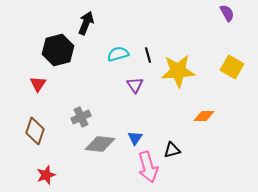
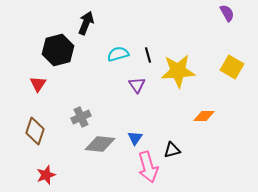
purple triangle: moved 2 px right
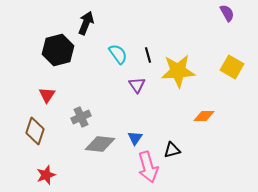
cyan semicircle: rotated 70 degrees clockwise
red triangle: moved 9 px right, 11 px down
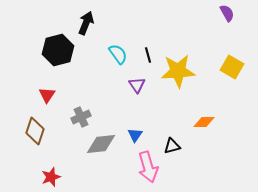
orange diamond: moved 6 px down
blue triangle: moved 3 px up
gray diamond: moved 1 px right; rotated 12 degrees counterclockwise
black triangle: moved 4 px up
red star: moved 5 px right, 2 px down
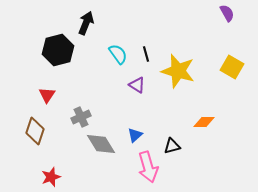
black line: moved 2 px left, 1 px up
yellow star: rotated 20 degrees clockwise
purple triangle: rotated 24 degrees counterclockwise
blue triangle: rotated 14 degrees clockwise
gray diamond: rotated 64 degrees clockwise
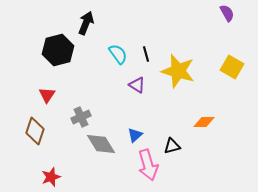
pink arrow: moved 2 px up
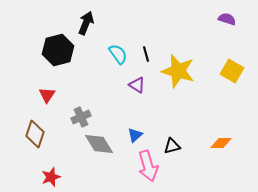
purple semicircle: moved 6 px down; rotated 42 degrees counterclockwise
yellow square: moved 4 px down
orange diamond: moved 17 px right, 21 px down
brown diamond: moved 3 px down
gray diamond: moved 2 px left
pink arrow: moved 1 px down
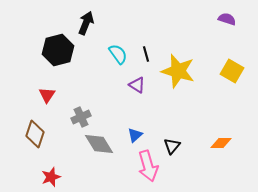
black triangle: rotated 36 degrees counterclockwise
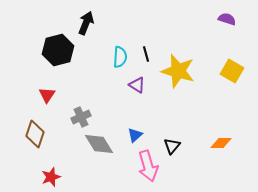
cyan semicircle: moved 2 px right, 3 px down; rotated 40 degrees clockwise
